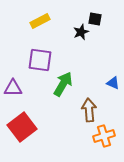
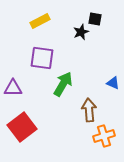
purple square: moved 2 px right, 2 px up
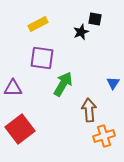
yellow rectangle: moved 2 px left, 3 px down
blue triangle: rotated 40 degrees clockwise
red square: moved 2 px left, 2 px down
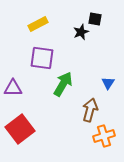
blue triangle: moved 5 px left
brown arrow: moved 1 px right; rotated 20 degrees clockwise
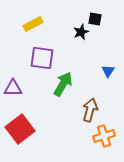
yellow rectangle: moved 5 px left
blue triangle: moved 12 px up
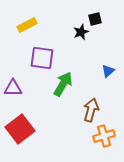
black square: rotated 24 degrees counterclockwise
yellow rectangle: moved 6 px left, 1 px down
blue triangle: rotated 16 degrees clockwise
brown arrow: moved 1 px right
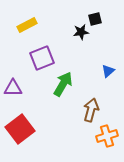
black star: rotated 14 degrees clockwise
purple square: rotated 30 degrees counterclockwise
orange cross: moved 3 px right
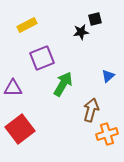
blue triangle: moved 5 px down
orange cross: moved 2 px up
